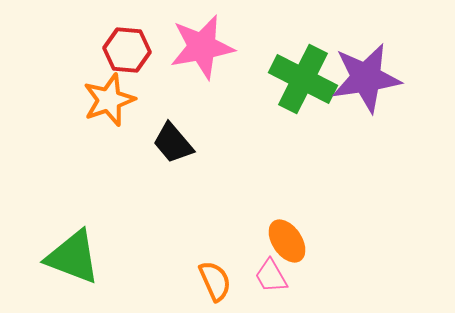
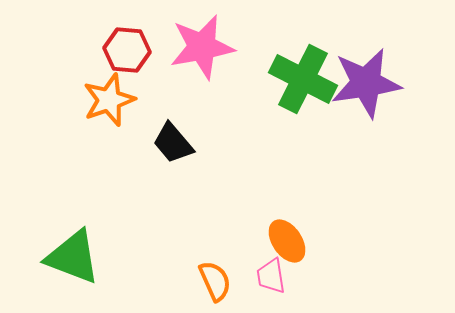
purple star: moved 5 px down
pink trapezoid: rotated 21 degrees clockwise
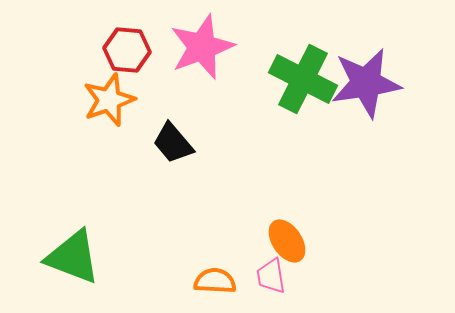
pink star: rotated 10 degrees counterclockwise
orange semicircle: rotated 63 degrees counterclockwise
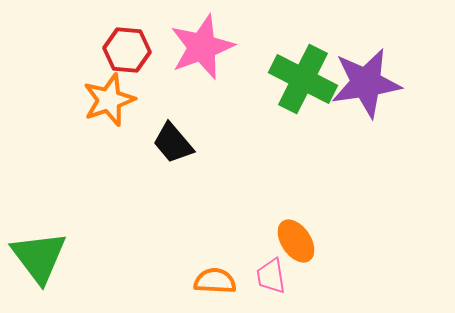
orange ellipse: moved 9 px right
green triangle: moved 34 px left; rotated 32 degrees clockwise
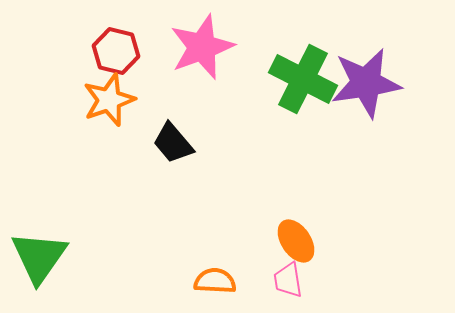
red hexagon: moved 11 px left, 1 px down; rotated 9 degrees clockwise
green triangle: rotated 12 degrees clockwise
pink trapezoid: moved 17 px right, 4 px down
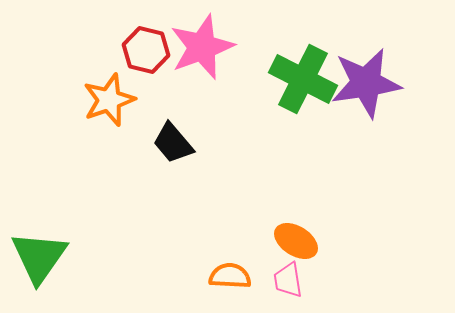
red hexagon: moved 30 px right, 1 px up
orange ellipse: rotated 24 degrees counterclockwise
orange semicircle: moved 15 px right, 5 px up
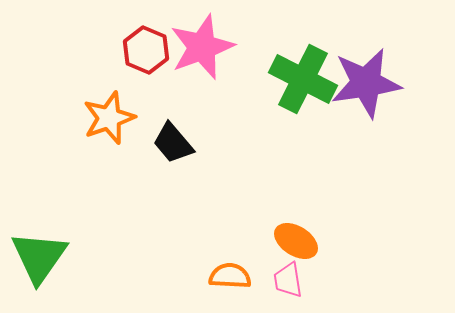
red hexagon: rotated 9 degrees clockwise
orange star: moved 18 px down
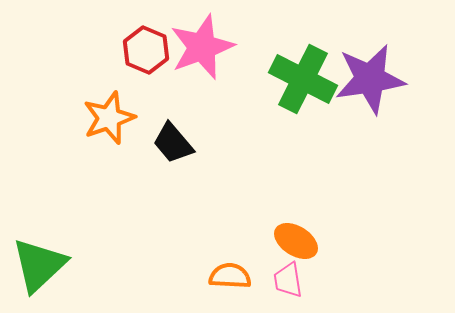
purple star: moved 4 px right, 4 px up
green triangle: moved 8 px down; rotated 12 degrees clockwise
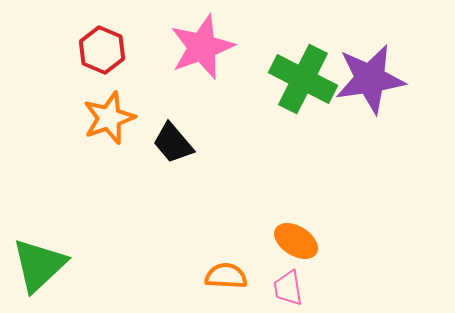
red hexagon: moved 44 px left
orange semicircle: moved 4 px left
pink trapezoid: moved 8 px down
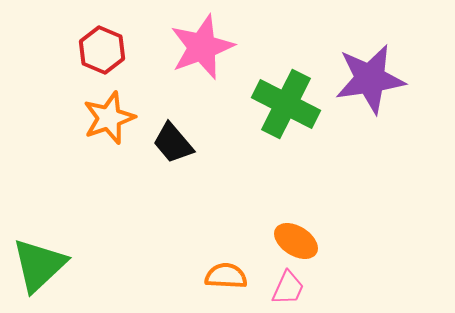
green cross: moved 17 px left, 25 px down
pink trapezoid: rotated 147 degrees counterclockwise
